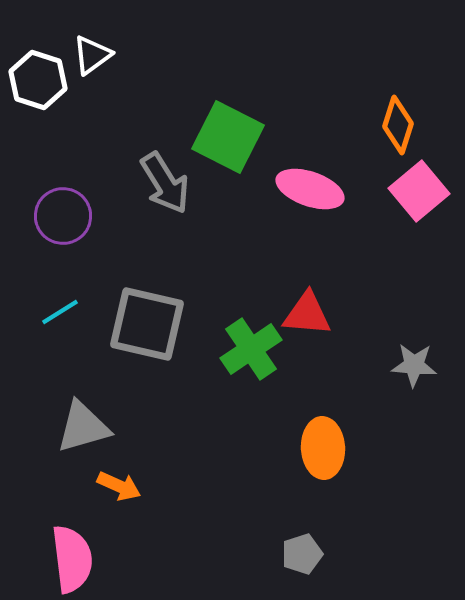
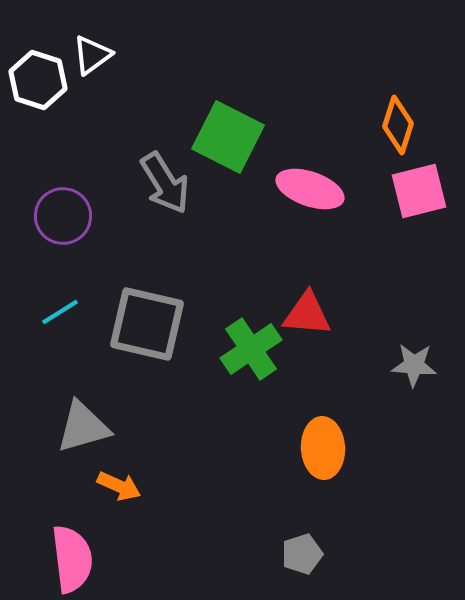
pink square: rotated 26 degrees clockwise
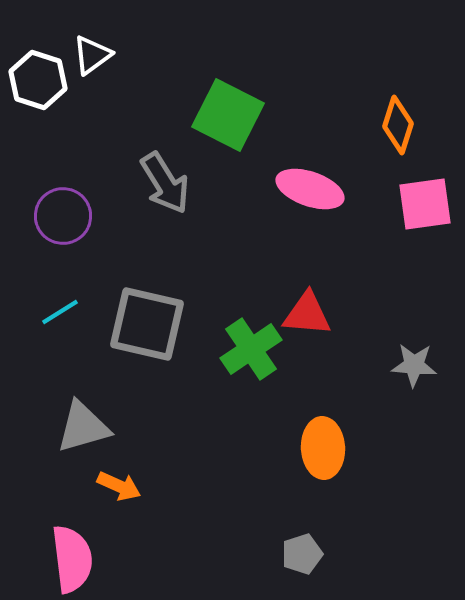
green square: moved 22 px up
pink square: moved 6 px right, 13 px down; rotated 6 degrees clockwise
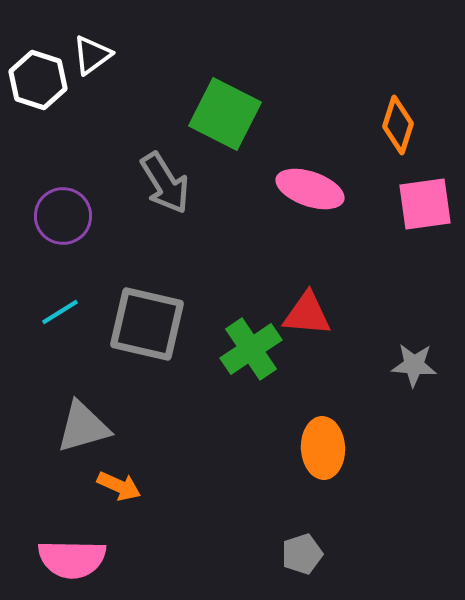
green square: moved 3 px left, 1 px up
pink semicircle: rotated 98 degrees clockwise
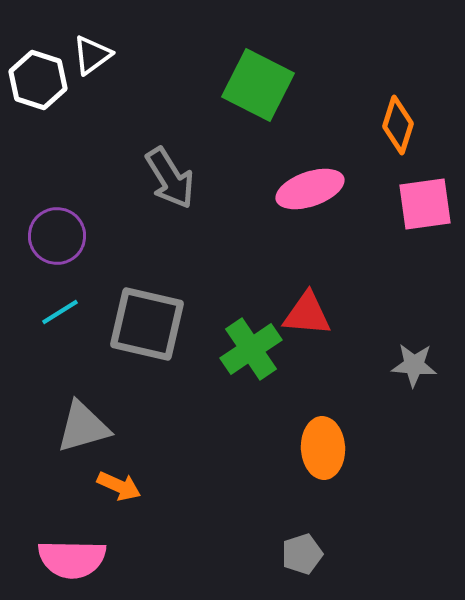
green square: moved 33 px right, 29 px up
gray arrow: moved 5 px right, 5 px up
pink ellipse: rotated 38 degrees counterclockwise
purple circle: moved 6 px left, 20 px down
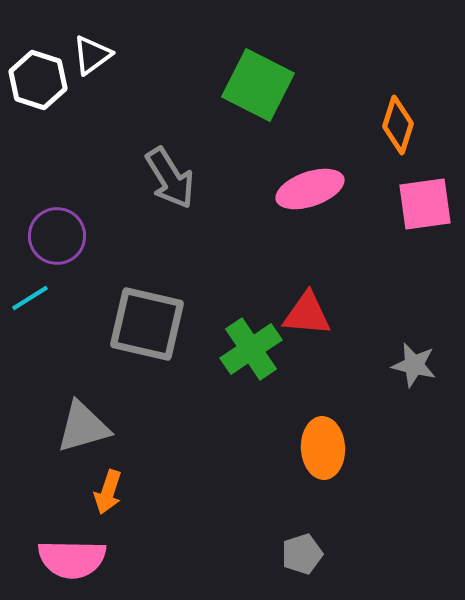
cyan line: moved 30 px left, 14 px up
gray star: rotated 9 degrees clockwise
orange arrow: moved 11 px left, 6 px down; rotated 84 degrees clockwise
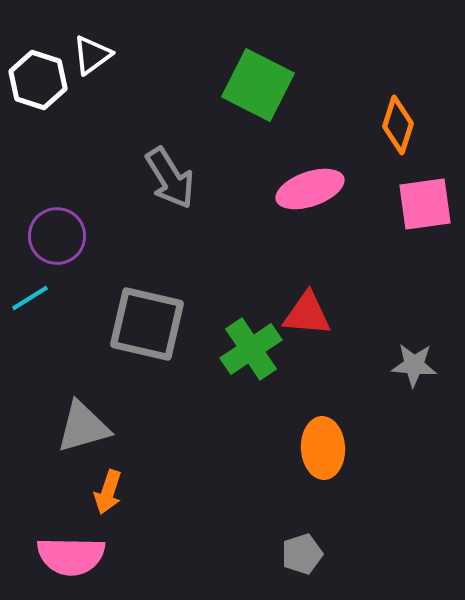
gray star: rotated 9 degrees counterclockwise
pink semicircle: moved 1 px left, 3 px up
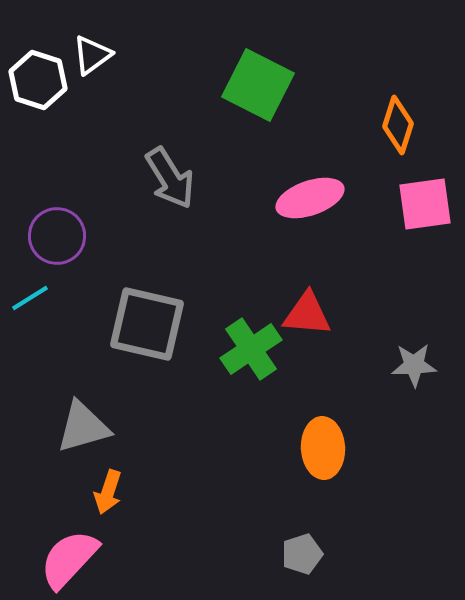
pink ellipse: moved 9 px down
gray star: rotated 6 degrees counterclockwise
pink semicircle: moved 2 px left, 3 px down; rotated 132 degrees clockwise
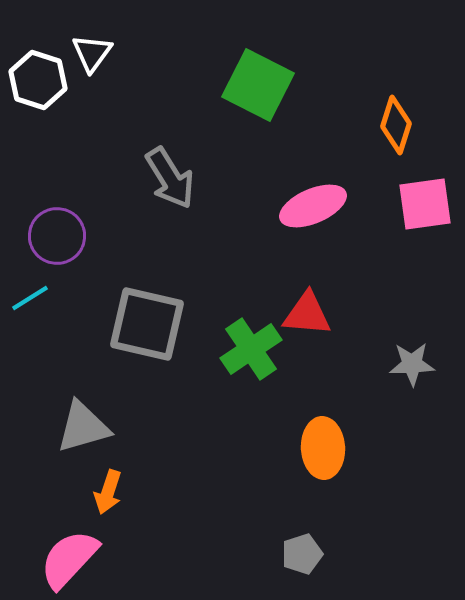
white triangle: moved 2 px up; rotated 18 degrees counterclockwise
orange diamond: moved 2 px left
pink ellipse: moved 3 px right, 8 px down; rotated 4 degrees counterclockwise
gray star: moved 2 px left, 1 px up
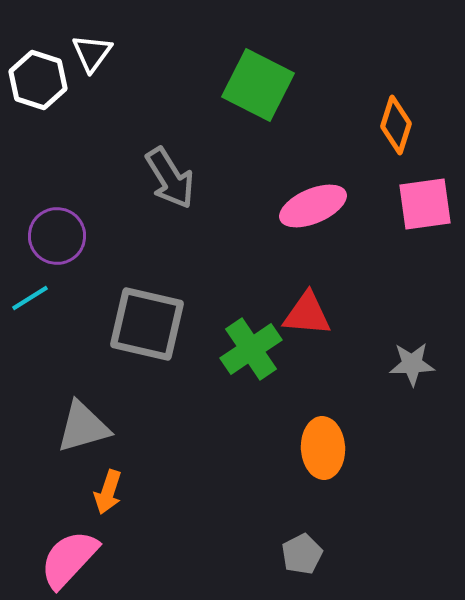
gray pentagon: rotated 9 degrees counterclockwise
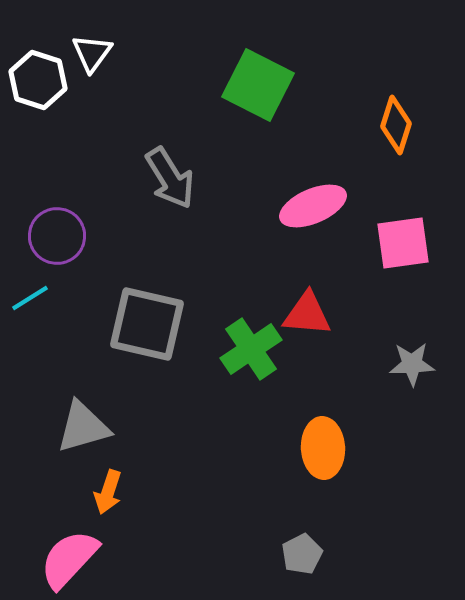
pink square: moved 22 px left, 39 px down
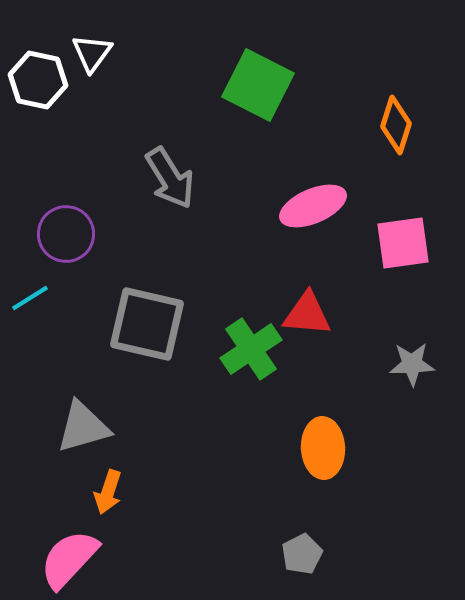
white hexagon: rotated 6 degrees counterclockwise
purple circle: moved 9 px right, 2 px up
